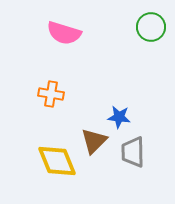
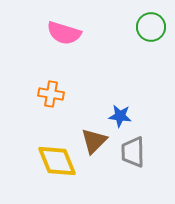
blue star: moved 1 px right, 1 px up
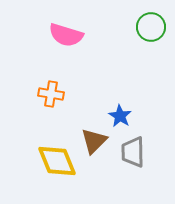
pink semicircle: moved 2 px right, 2 px down
blue star: rotated 25 degrees clockwise
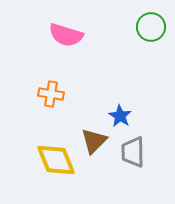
yellow diamond: moved 1 px left, 1 px up
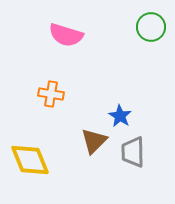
yellow diamond: moved 26 px left
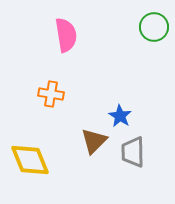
green circle: moved 3 px right
pink semicircle: rotated 116 degrees counterclockwise
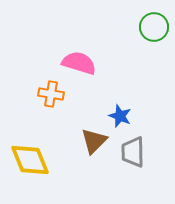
pink semicircle: moved 13 px right, 28 px down; rotated 64 degrees counterclockwise
blue star: rotated 10 degrees counterclockwise
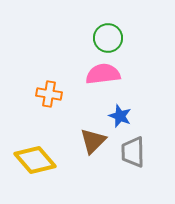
green circle: moved 46 px left, 11 px down
pink semicircle: moved 24 px right, 11 px down; rotated 24 degrees counterclockwise
orange cross: moved 2 px left
brown triangle: moved 1 px left
yellow diamond: moved 5 px right; rotated 18 degrees counterclockwise
